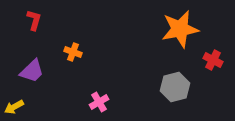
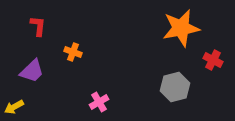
red L-shape: moved 4 px right, 6 px down; rotated 10 degrees counterclockwise
orange star: moved 1 px right, 1 px up
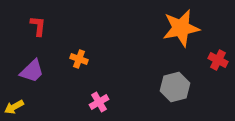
orange cross: moved 6 px right, 7 px down
red cross: moved 5 px right
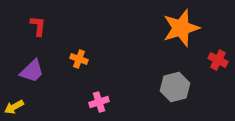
orange star: rotated 6 degrees counterclockwise
pink cross: rotated 12 degrees clockwise
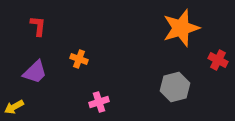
purple trapezoid: moved 3 px right, 1 px down
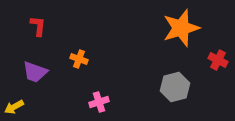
purple trapezoid: rotated 64 degrees clockwise
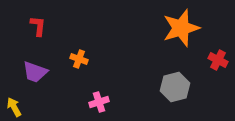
yellow arrow: rotated 90 degrees clockwise
